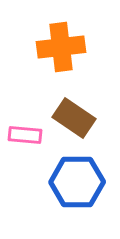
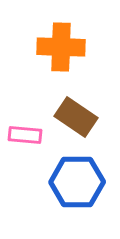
orange cross: rotated 9 degrees clockwise
brown rectangle: moved 2 px right, 1 px up
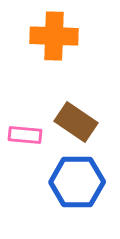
orange cross: moved 7 px left, 11 px up
brown rectangle: moved 5 px down
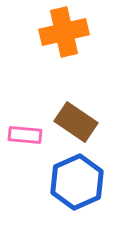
orange cross: moved 10 px right, 4 px up; rotated 15 degrees counterclockwise
blue hexagon: rotated 24 degrees counterclockwise
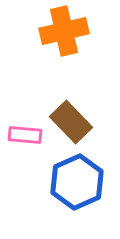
orange cross: moved 1 px up
brown rectangle: moved 5 px left; rotated 12 degrees clockwise
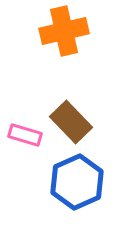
pink rectangle: rotated 12 degrees clockwise
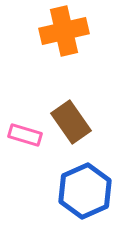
brown rectangle: rotated 9 degrees clockwise
blue hexagon: moved 8 px right, 9 px down
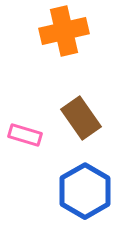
brown rectangle: moved 10 px right, 4 px up
blue hexagon: rotated 6 degrees counterclockwise
